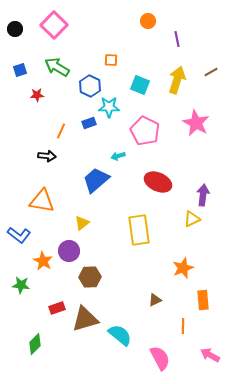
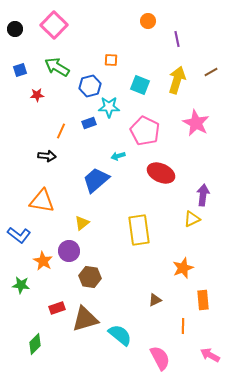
blue hexagon at (90, 86): rotated 20 degrees clockwise
red ellipse at (158, 182): moved 3 px right, 9 px up
brown hexagon at (90, 277): rotated 10 degrees clockwise
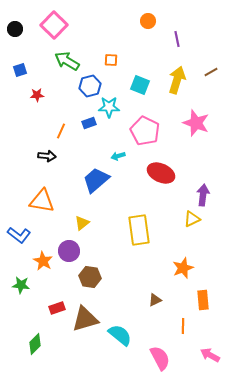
green arrow at (57, 67): moved 10 px right, 6 px up
pink star at (196, 123): rotated 8 degrees counterclockwise
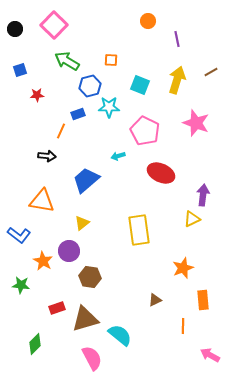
blue rectangle at (89, 123): moved 11 px left, 9 px up
blue trapezoid at (96, 180): moved 10 px left
pink semicircle at (160, 358): moved 68 px left
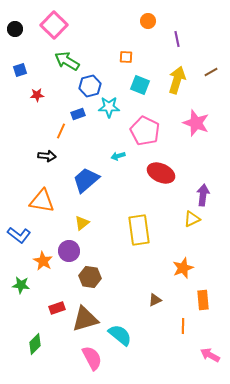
orange square at (111, 60): moved 15 px right, 3 px up
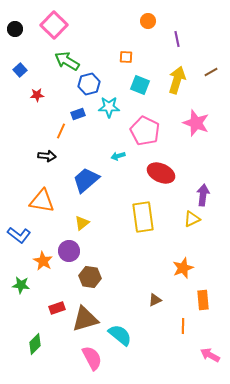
blue square at (20, 70): rotated 24 degrees counterclockwise
blue hexagon at (90, 86): moved 1 px left, 2 px up
yellow rectangle at (139, 230): moved 4 px right, 13 px up
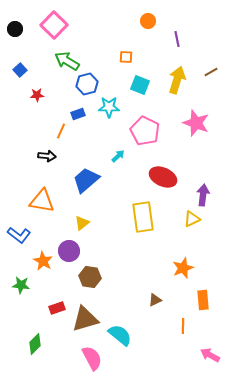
blue hexagon at (89, 84): moved 2 px left
cyan arrow at (118, 156): rotated 152 degrees clockwise
red ellipse at (161, 173): moved 2 px right, 4 px down
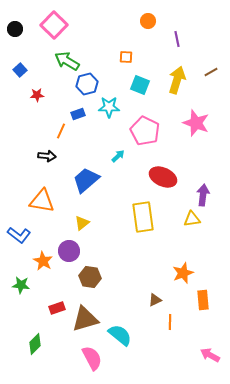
yellow triangle at (192, 219): rotated 18 degrees clockwise
orange star at (183, 268): moved 5 px down
orange line at (183, 326): moved 13 px left, 4 px up
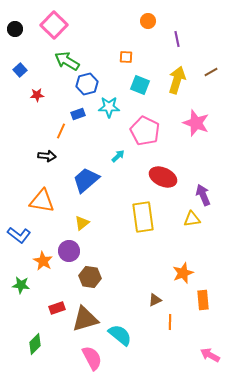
purple arrow at (203, 195): rotated 30 degrees counterclockwise
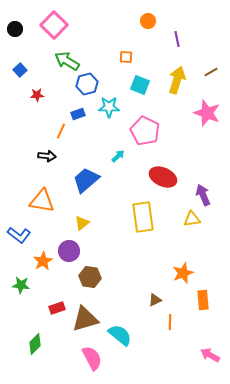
pink star at (196, 123): moved 11 px right, 10 px up
orange star at (43, 261): rotated 12 degrees clockwise
